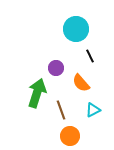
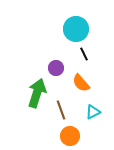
black line: moved 6 px left, 2 px up
cyan triangle: moved 2 px down
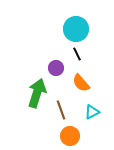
black line: moved 7 px left
cyan triangle: moved 1 px left
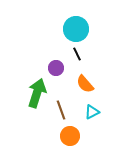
orange semicircle: moved 4 px right, 1 px down
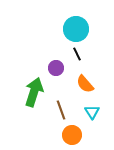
green arrow: moved 3 px left, 1 px up
cyan triangle: rotated 35 degrees counterclockwise
orange circle: moved 2 px right, 1 px up
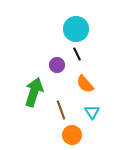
purple circle: moved 1 px right, 3 px up
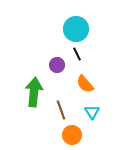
green arrow: rotated 12 degrees counterclockwise
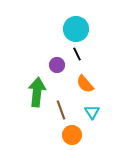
green arrow: moved 3 px right
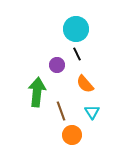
brown line: moved 1 px down
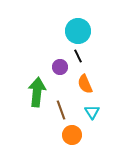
cyan circle: moved 2 px right, 2 px down
black line: moved 1 px right, 2 px down
purple circle: moved 3 px right, 2 px down
orange semicircle: rotated 18 degrees clockwise
brown line: moved 1 px up
